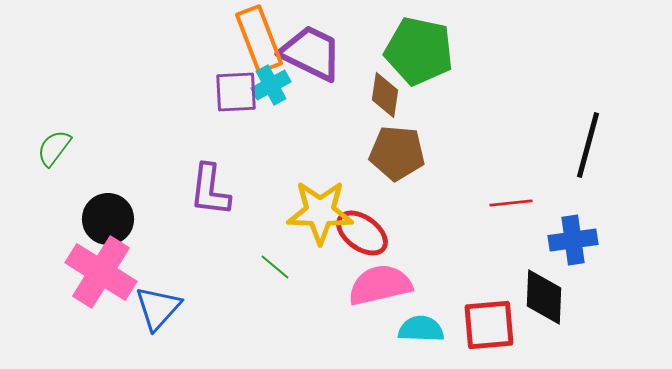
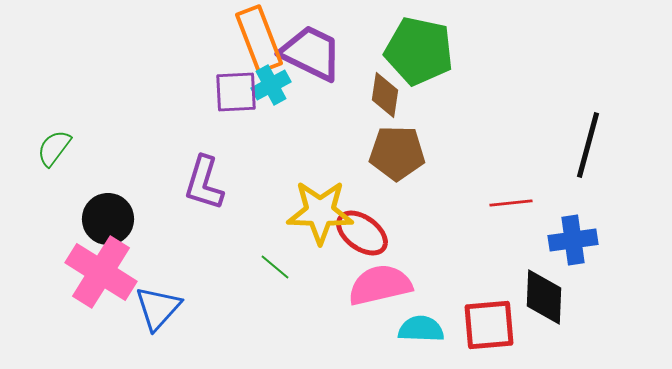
brown pentagon: rotated 4 degrees counterclockwise
purple L-shape: moved 6 px left, 7 px up; rotated 10 degrees clockwise
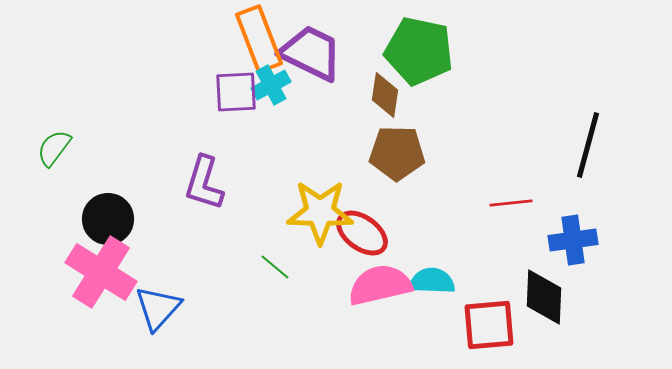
cyan semicircle: moved 11 px right, 48 px up
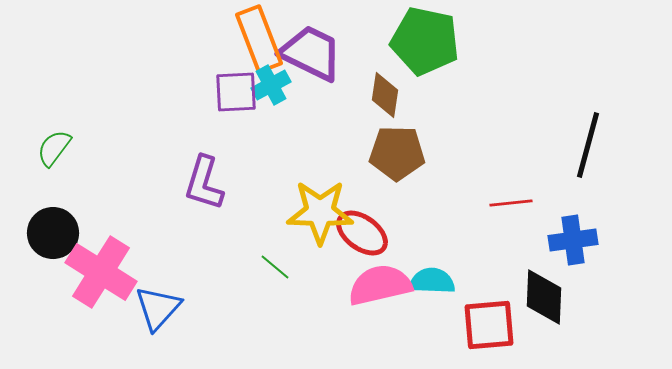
green pentagon: moved 6 px right, 10 px up
black circle: moved 55 px left, 14 px down
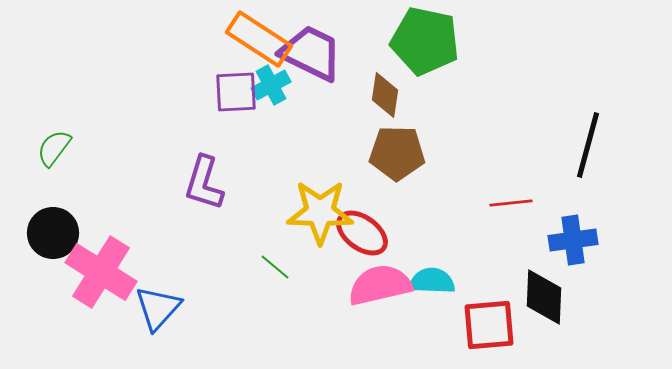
orange rectangle: rotated 36 degrees counterclockwise
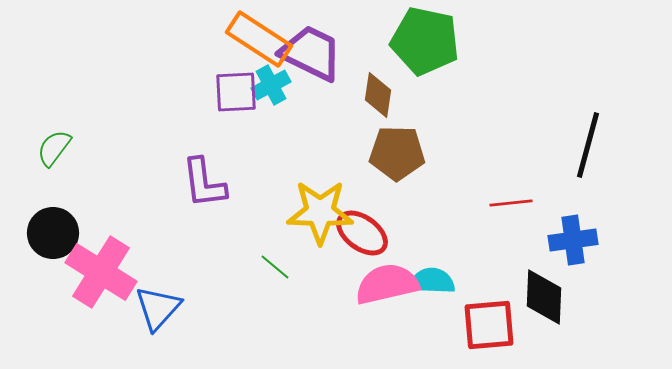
brown diamond: moved 7 px left
purple L-shape: rotated 24 degrees counterclockwise
pink semicircle: moved 7 px right, 1 px up
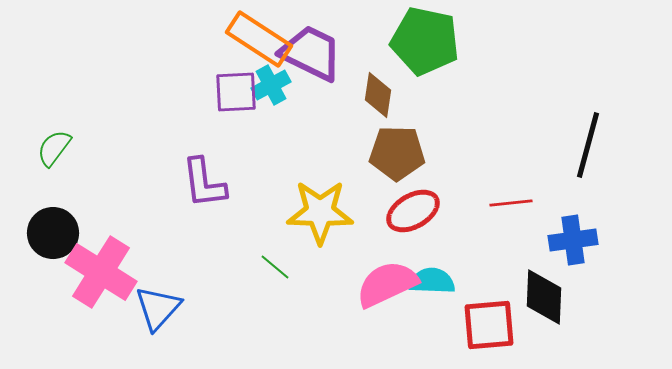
red ellipse: moved 51 px right, 22 px up; rotated 66 degrees counterclockwise
pink semicircle: rotated 12 degrees counterclockwise
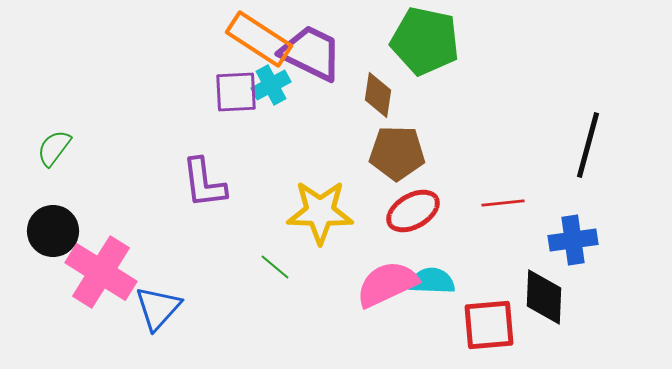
red line: moved 8 px left
black circle: moved 2 px up
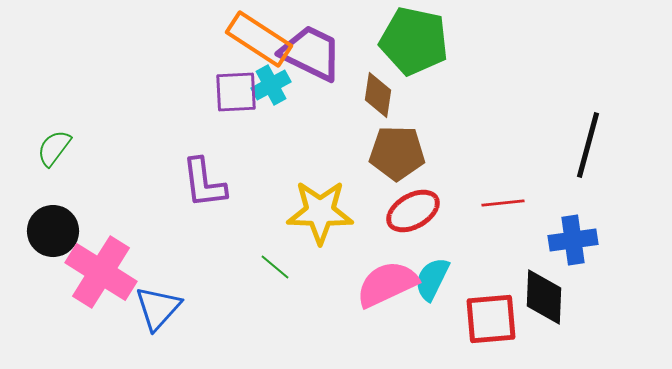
green pentagon: moved 11 px left
cyan semicircle: moved 2 px up; rotated 66 degrees counterclockwise
red square: moved 2 px right, 6 px up
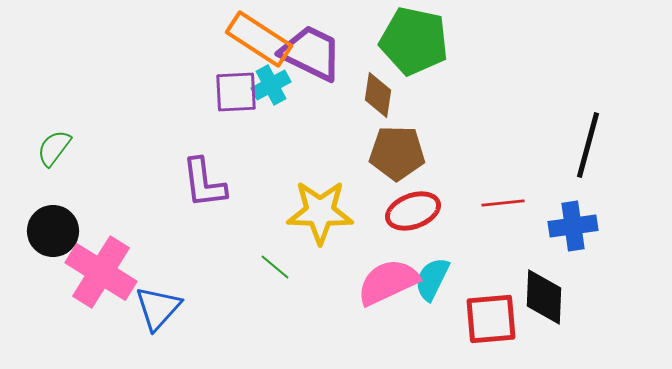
red ellipse: rotated 10 degrees clockwise
blue cross: moved 14 px up
pink semicircle: moved 1 px right, 2 px up
